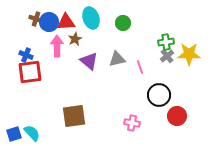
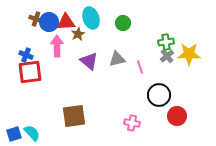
brown star: moved 3 px right, 5 px up
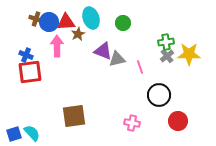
purple triangle: moved 14 px right, 10 px up; rotated 18 degrees counterclockwise
red circle: moved 1 px right, 5 px down
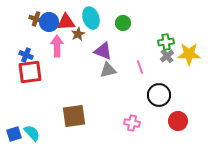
gray triangle: moved 9 px left, 11 px down
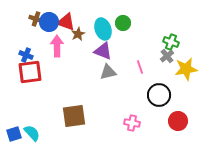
cyan ellipse: moved 12 px right, 11 px down
red triangle: rotated 24 degrees clockwise
green cross: moved 5 px right; rotated 28 degrees clockwise
yellow star: moved 3 px left, 15 px down; rotated 10 degrees counterclockwise
gray triangle: moved 2 px down
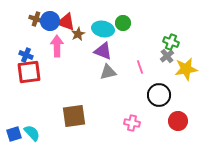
blue circle: moved 1 px right, 1 px up
cyan ellipse: rotated 60 degrees counterclockwise
red square: moved 1 px left
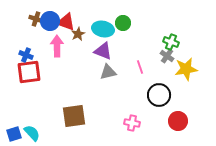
gray cross: rotated 16 degrees counterclockwise
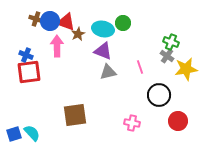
brown square: moved 1 px right, 1 px up
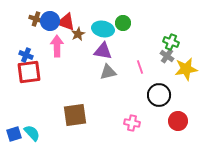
purple triangle: rotated 12 degrees counterclockwise
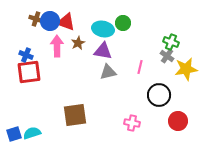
brown star: moved 9 px down
pink line: rotated 32 degrees clockwise
cyan semicircle: rotated 66 degrees counterclockwise
